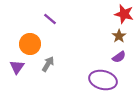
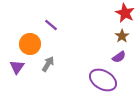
red star: moved 1 px right, 1 px up; rotated 12 degrees clockwise
purple line: moved 1 px right, 6 px down
brown star: moved 3 px right
purple ellipse: rotated 16 degrees clockwise
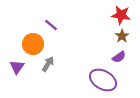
red star: moved 4 px left, 2 px down; rotated 18 degrees counterclockwise
orange circle: moved 3 px right
